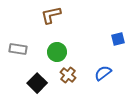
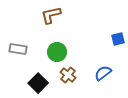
black square: moved 1 px right
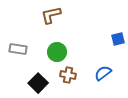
brown cross: rotated 28 degrees counterclockwise
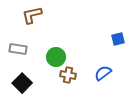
brown L-shape: moved 19 px left
green circle: moved 1 px left, 5 px down
black square: moved 16 px left
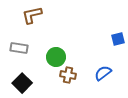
gray rectangle: moved 1 px right, 1 px up
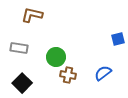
brown L-shape: rotated 25 degrees clockwise
